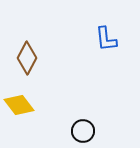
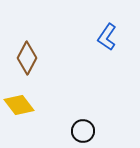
blue L-shape: moved 1 px right, 2 px up; rotated 40 degrees clockwise
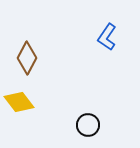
yellow diamond: moved 3 px up
black circle: moved 5 px right, 6 px up
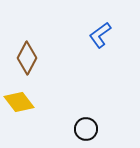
blue L-shape: moved 7 px left, 2 px up; rotated 20 degrees clockwise
black circle: moved 2 px left, 4 px down
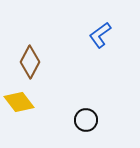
brown diamond: moved 3 px right, 4 px down
black circle: moved 9 px up
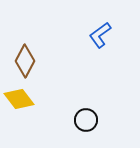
brown diamond: moved 5 px left, 1 px up
yellow diamond: moved 3 px up
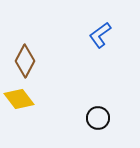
black circle: moved 12 px right, 2 px up
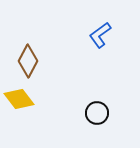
brown diamond: moved 3 px right
black circle: moved 1 px left, 5 px up
